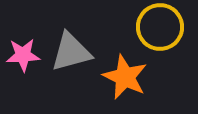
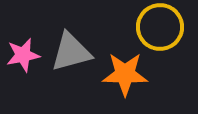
pink star: rotated 8 degrees counterclockwise
orange star: moved 3 px up; rotated 24 degrees counterclockwise
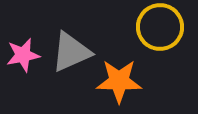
gray triangle: rotated 9 degrees counterclockwise
orange star: moved 6 px left, 7 px down
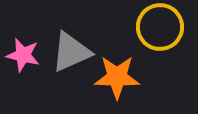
pink star: rotated 24 degrees clockwise
orange star: moved 2 px left, 4 px up
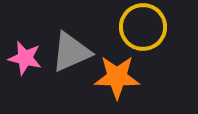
yellow circle: moved 17 px left
pink star: moved 2 px right, 3 px down
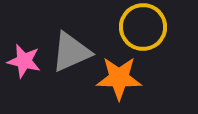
pink star: moved 1 px left, 3 px down
orange star: moved 2 px right, 1 px down
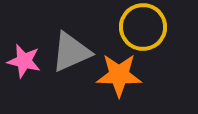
orange star: moved 3 px up
